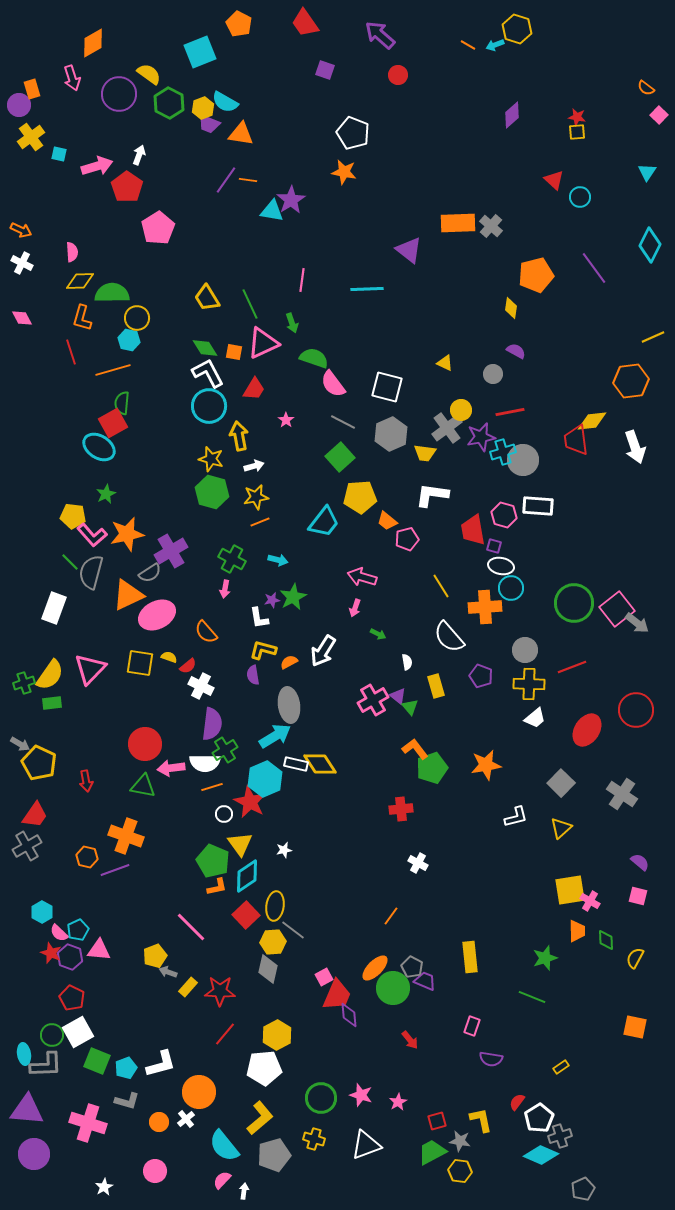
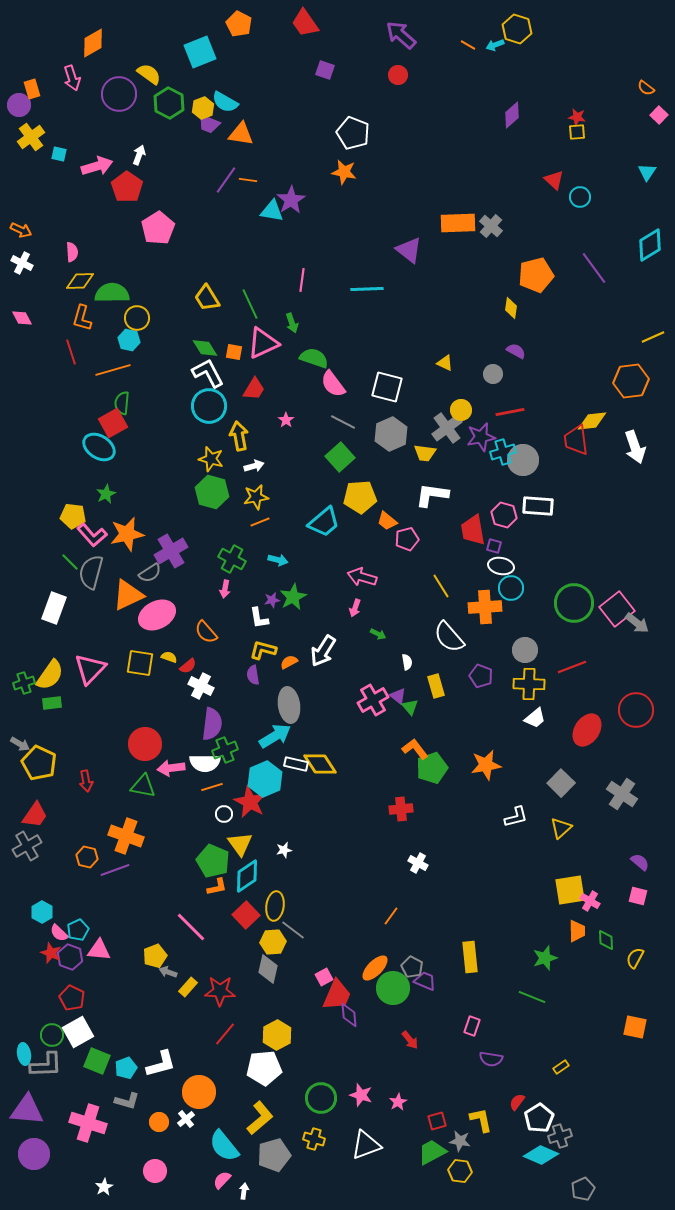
purple arrow at (380, 35): moved 21 px right
cyan diamond at (650, 245): rotated 32 degrees clockwise
cyan trapezoid at (324, 522): rotated 12 degrees clockwise
green cross at (225, 750): rotated 10 degrees clockwise
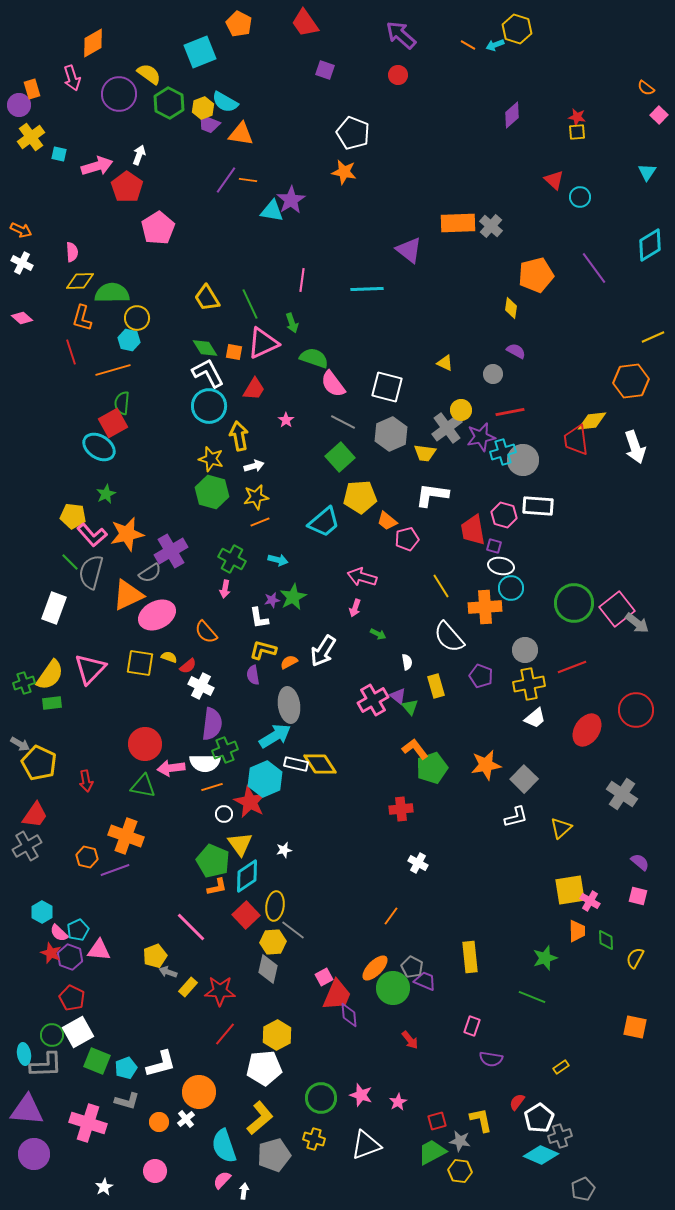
pink diamond at (22, 318): rotated 20 degrees counterclockwise
yellow cross at (529, 684): rotated 12 degrees counterclockwise
gray square at (561, 783): moved 37 px left, 4 px up
cyan semicircle at (224, 1146): rotated 20 degrees clockwise
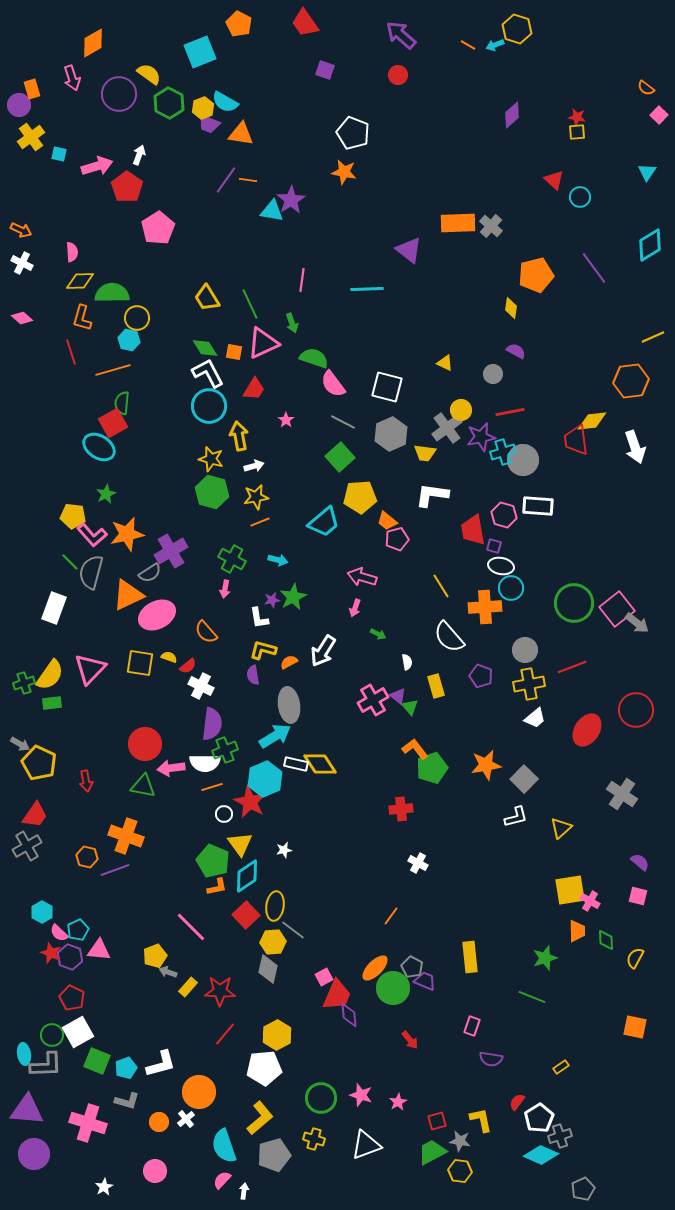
pink pentagon at (407, 539): moved 10 px left
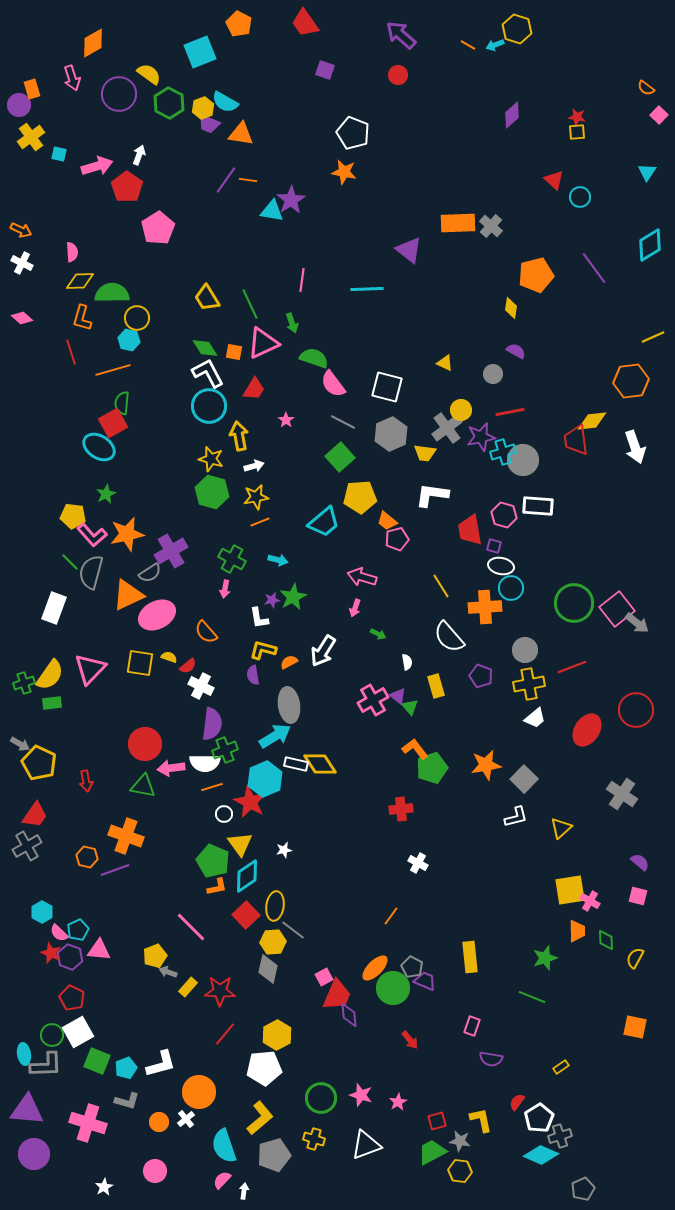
red trapezoid at (473, 530): moved 3 px left
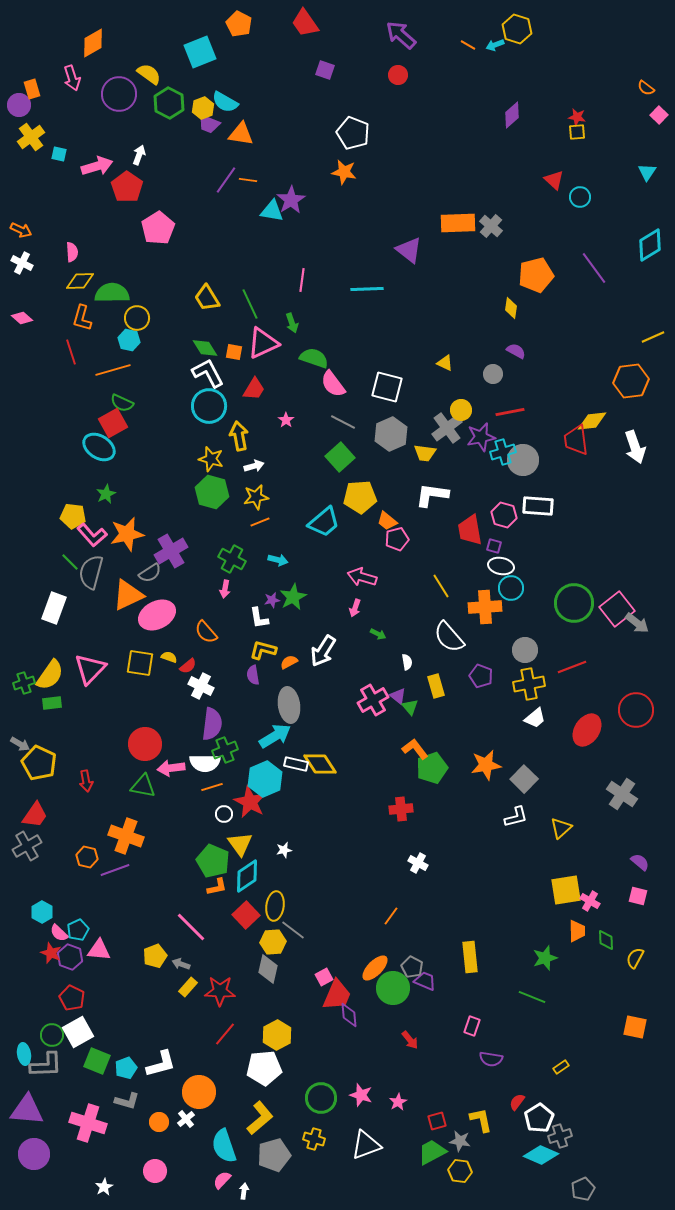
green semicircle at (122, 403): rotated 70 degrees counterclockwise
yellow square at (570, 890): moved 4 px left
gray arrow at (168, 972): moved 13 px right, 8 px up
